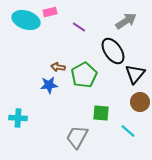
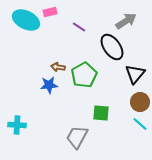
cyan ellipse: rotated 8 degrees clockwise
black ellipse: moved 1 px left, 4 px up
cyan cross: moved 1 px left, 7 px down
cyan line: moved 12 px right, 7 px up
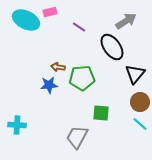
green pentagon: moved 2 px left, 3 px down; rotated 25 degrees clockwise
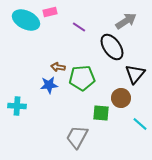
brown circle: moved 19 px left, 4 px up
cyan cross: moved 19 px up
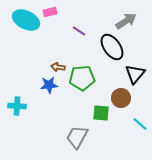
purple line: moved 4 px down
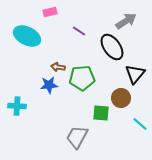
cyan ellipse: moved 1 px right, 16 px down
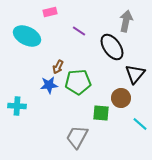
gray arrow: rotated 45 degrees counterclockwise
brown arrow: rotated 72 degrees counterclockwise
green pentagon: moved 4 px left, 4 px down
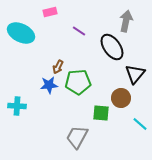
cyan ellipse: moved 6 px left, 3 px up
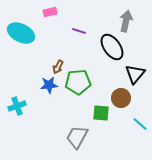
purple line: rotated 16 degrees counterclockwise
cyan cross: rotated 24 degrees counterclockwise
